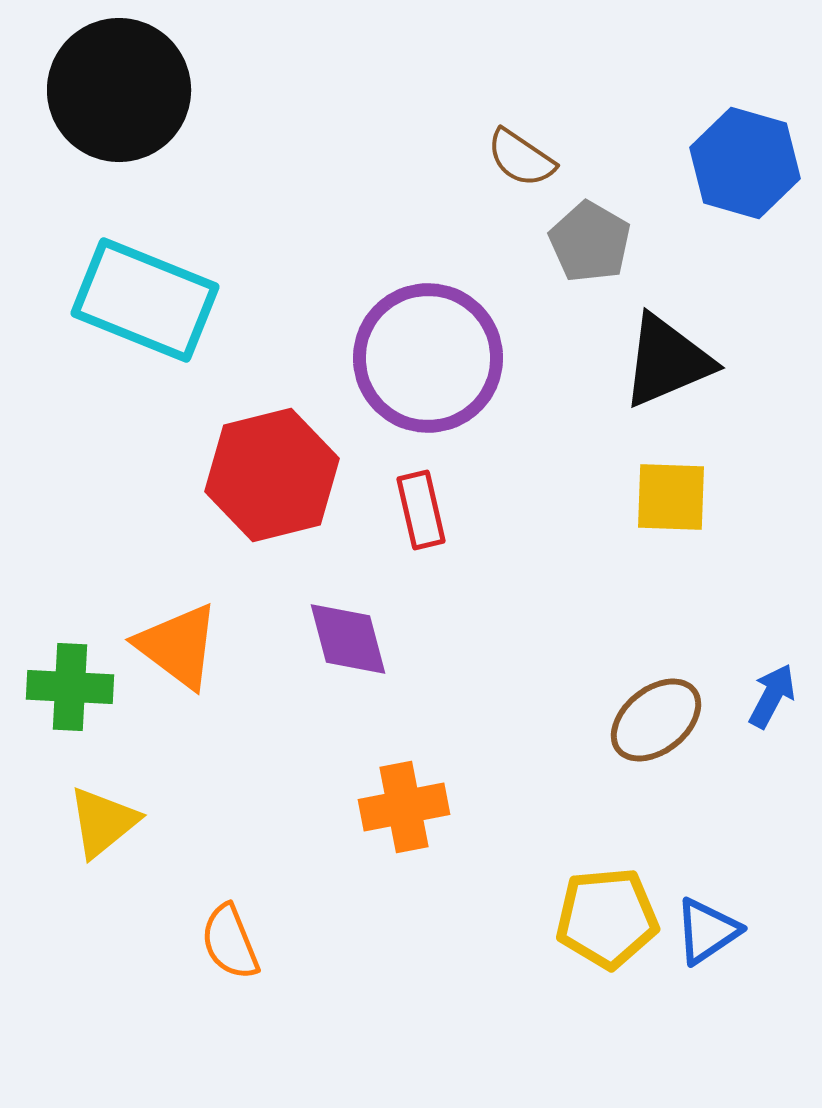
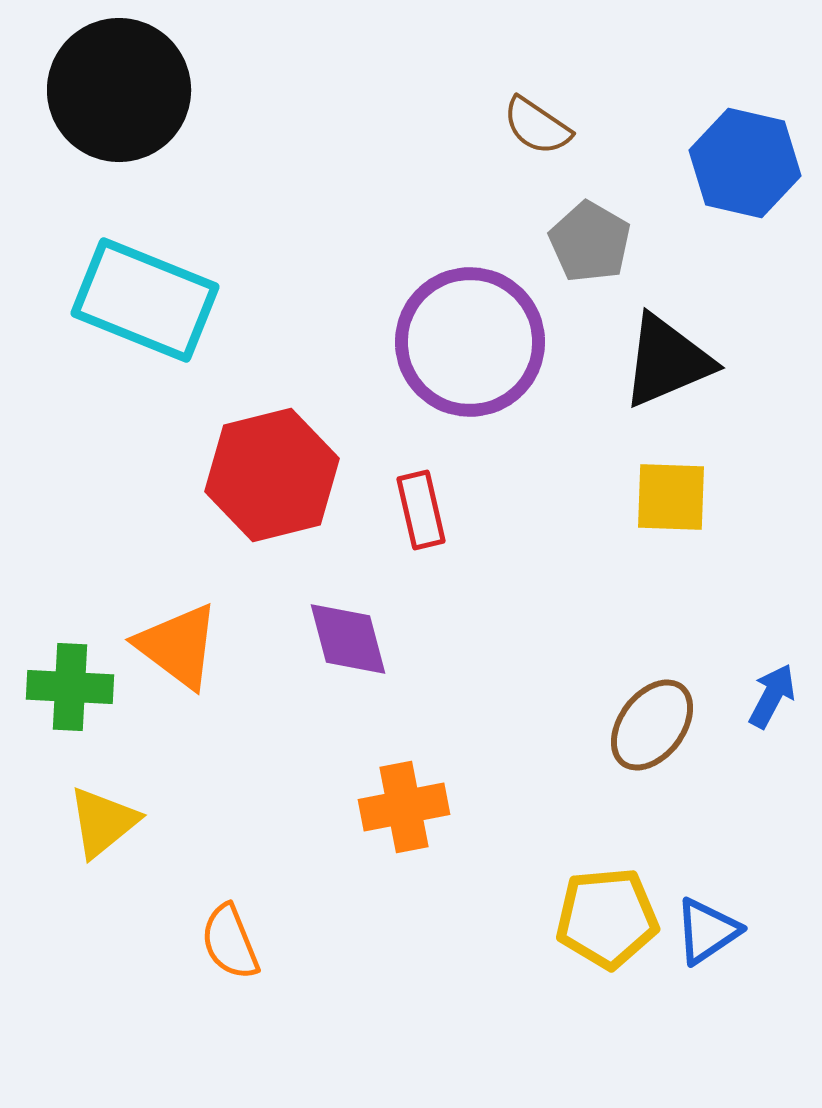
brown semicircle: moved 16 px right, 32 px up
blue hexagon: rotated 3 degrees counterclockwise
purple circle: moved 42 px right, 16 px up
brown ellipse: moved 4 px left, 5 px down; rotated 14 degrees counterclockwise
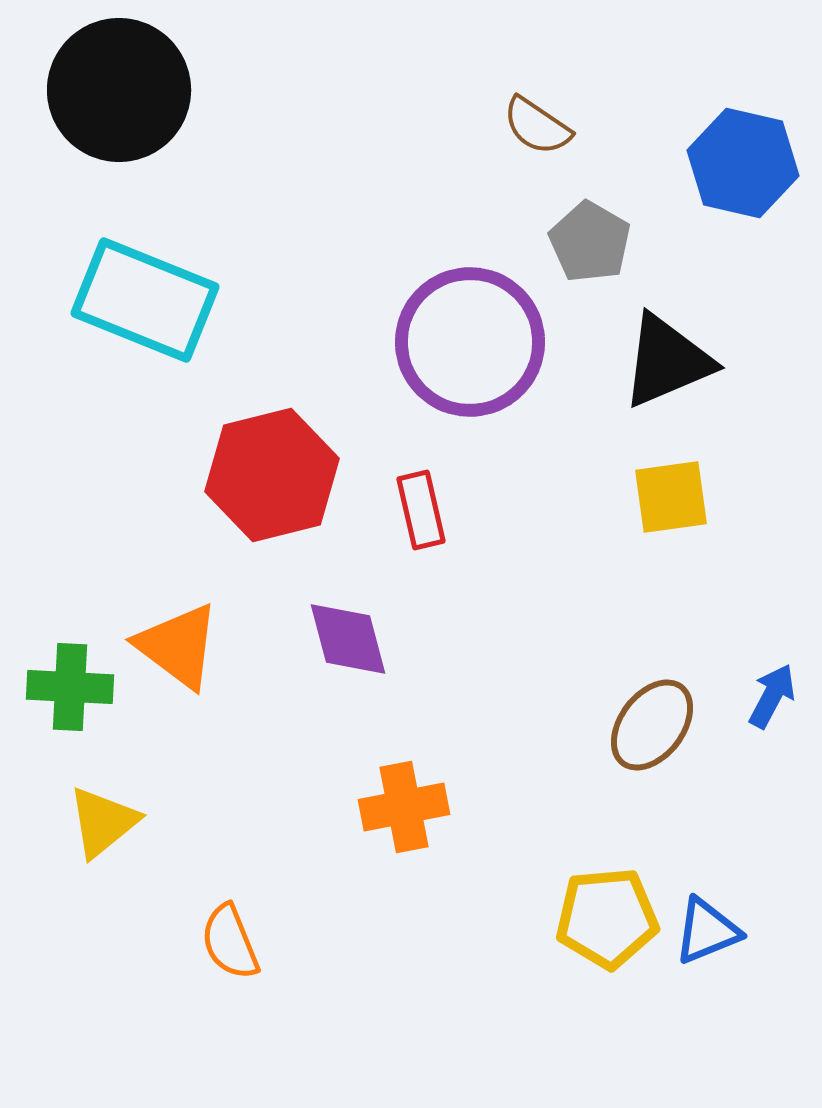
blue hexagon: moved 2 px left
yellow square: rotated 10 degrees counterclockwise
blue triangle: rotated 12 degrees clockwise
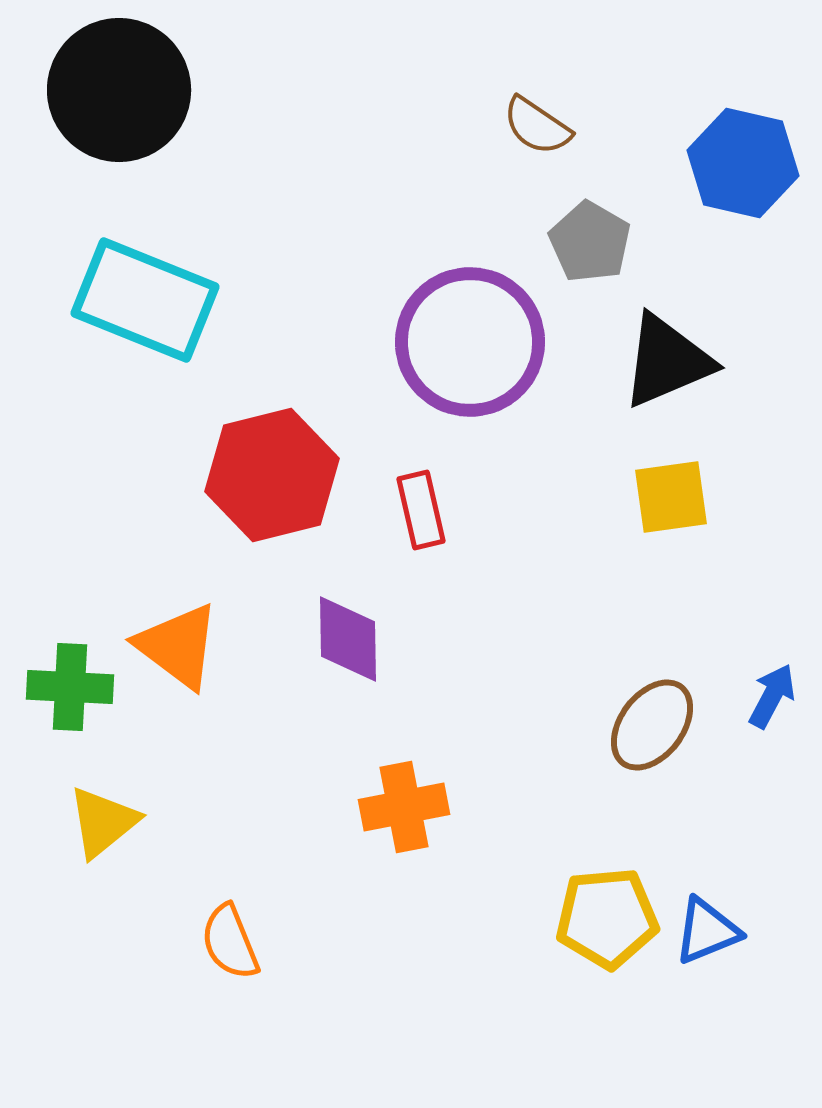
purple diamond: rotated 14 degrees clockwise
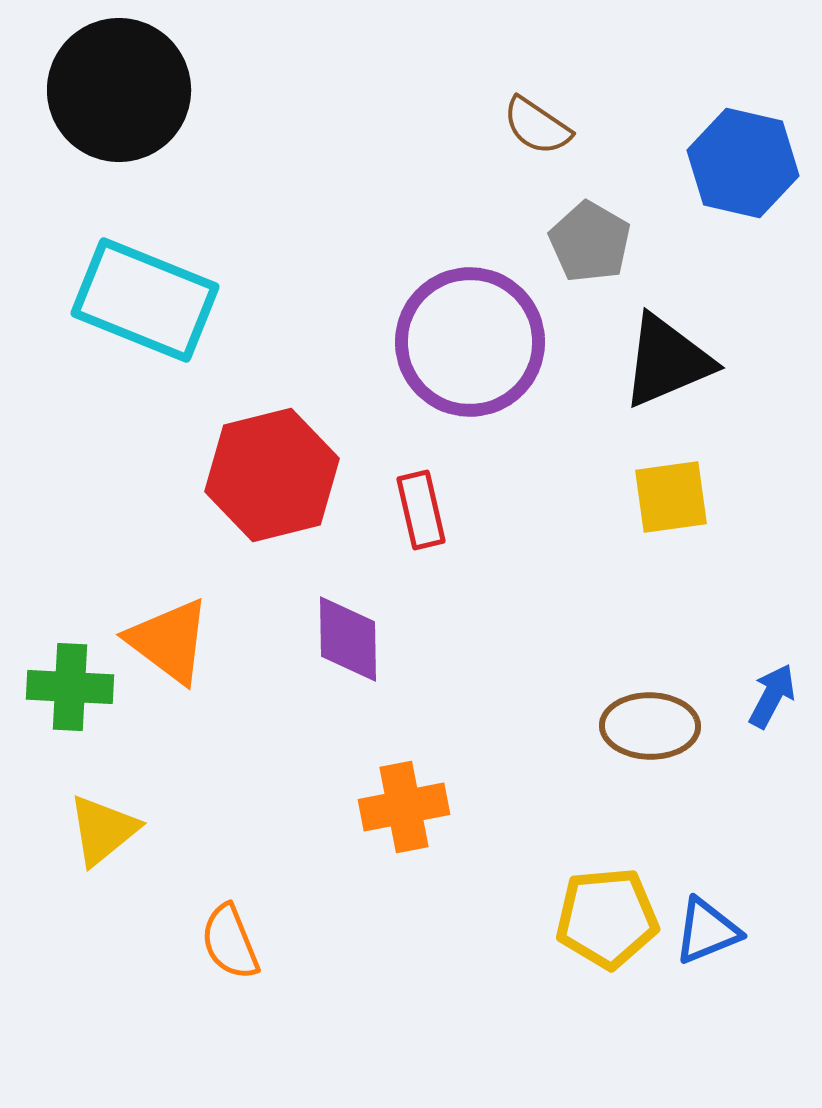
orange triangle: moved 9 px left, 5 px up
brown ellipse: moved 2 px left, 1 px down; rotated 54 degrees clockwise
yellow triangle: moved 8 px down
